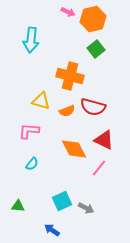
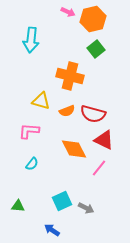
red semicircle: moved 7 px down
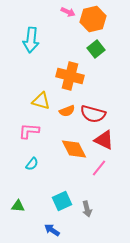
gray arrow: moved 1 px right, 1 px down; rotated 49 degrees clockwise
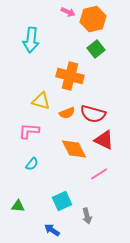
orange semicircle: moved 2 px down
pink line: moved 6 px down; rotated 18 degrees clockwise
gray arrow: moved 7 px down
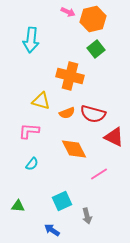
red triangle: moved 10 px right, 3 px up
